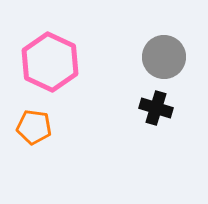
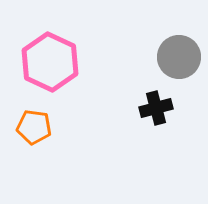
gray circle: moved 15 px right
black cross: rotated 32 degrees counterclockwise
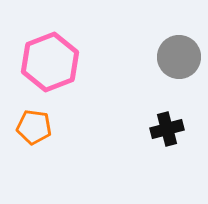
pink hexagon: rotated 14 degrees clockwise
black cross: moved 11 px right, 21 px down
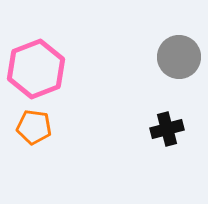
pink hexagon: moved 14 px left, 7 px down
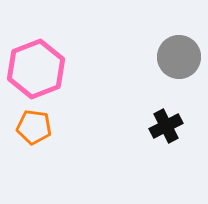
black cross: moved 1 px left, 3 px up; rotated 12 degrees counterclockwise
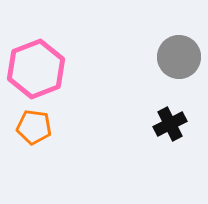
black cross: moved 4 px right, 2 px up
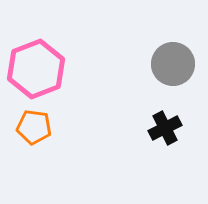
gray circle: moved 6 px left, 7 px down
black cross: moved 5 px left, 4 px down
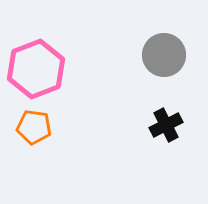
gray circle: moved 9 px left, 9 px up
black cross: moved 1 px right, 3 px up
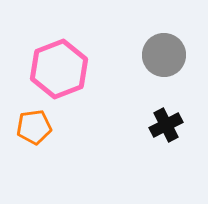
pink hexagon: moved 23 px right
orange pentagon: rotated 16 degrees counterclockwise
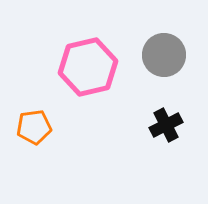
pink hexagon: moved 29 px right, 2 px up; rotated 8 degrees clockwise
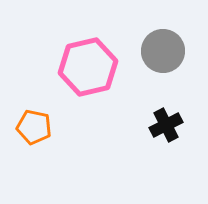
gray circle: moved 1 px left, 4 px up
orange pentagon: rotated 20 degrees clockwise
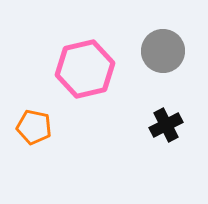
pink hexagon: moved 3 px left, 2 px down
